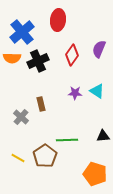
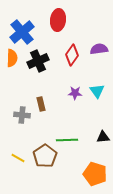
purple semicircle: rotated 60 degrees clockwise
orange semicircle: rotated 90 degrees counterclockwise
cyan triangle: rotated 21 degrees clockwise
gray cross: moved 1 px right, 2 px up; rotated 35 degrees counterclockwise
black triangle: moved 1 px down
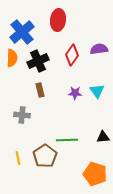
brown rectangle: moved 1 px left, 14 px up
yellow line: rotated 48 degrees clockwise
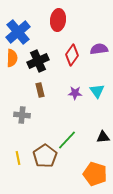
blue cross: moved 4 px left
green line: rotated 45 degrees counterclockwise
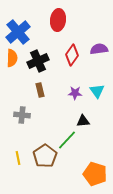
black triangle: moved 20 px left, 16 px up
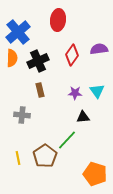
black triangle: moved 4 px up
